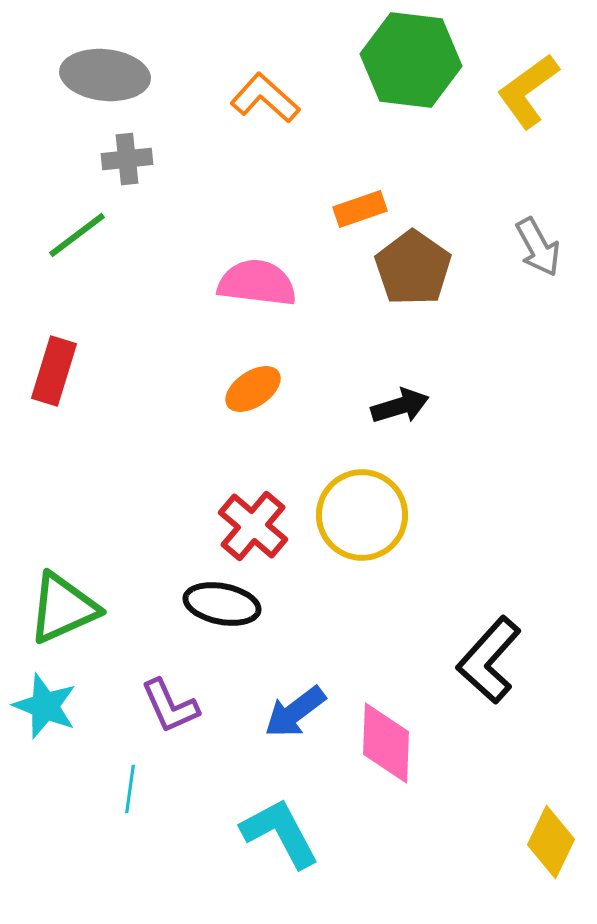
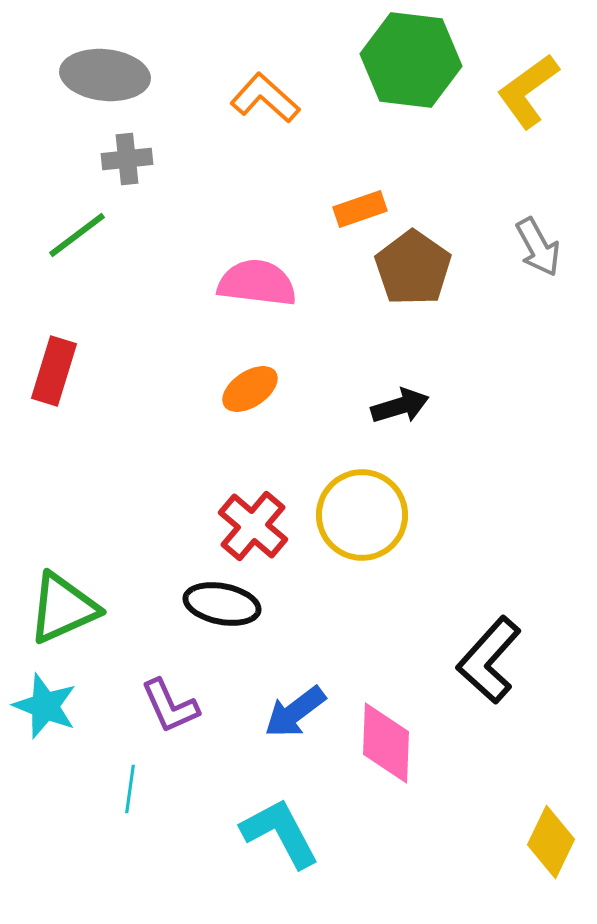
orange ellipse: moved 3 px left
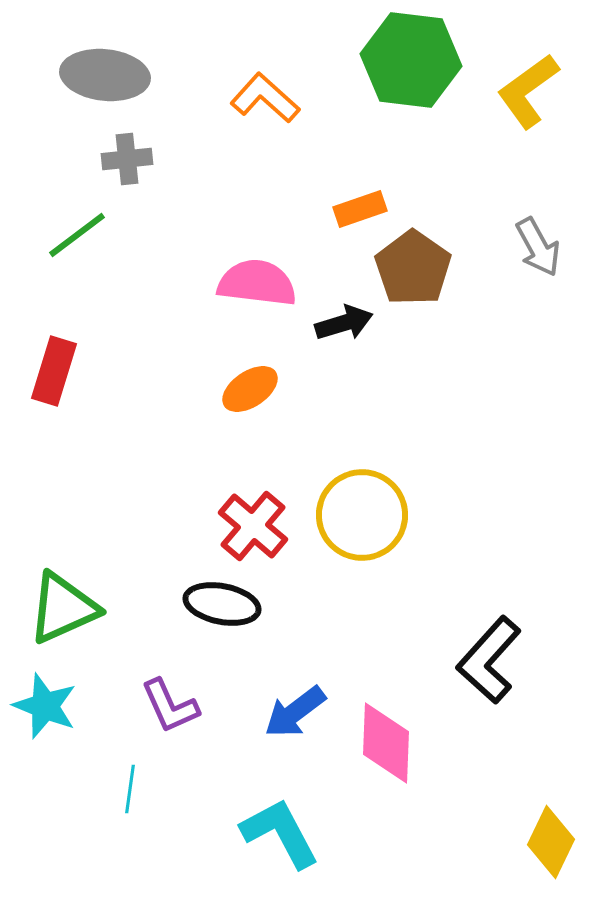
black arrow: moved 56 px left, 83 px up
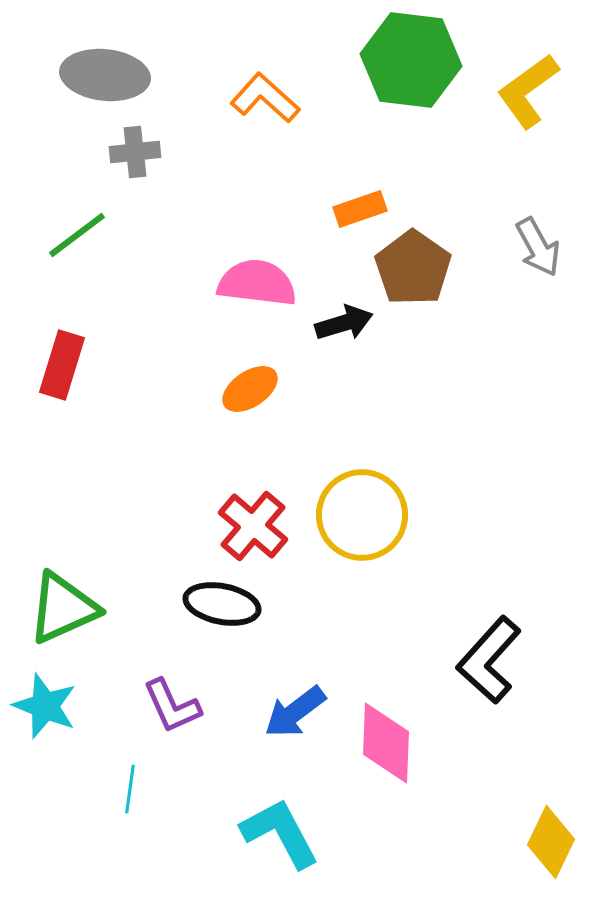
gray cross: moved 8 px right, 7 px up
red rectangle: moved 8 px right, 6 px up
purple L-shape: moved 2 px right
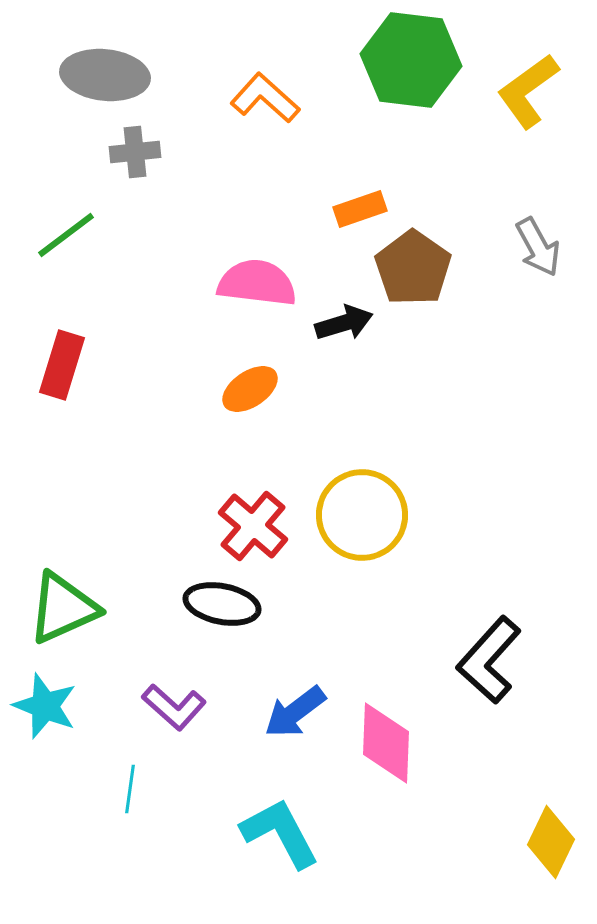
green line: moved 11 px left
purple L-shape: moved 2 px right, 1 px down; rotated 24 degrees counterclockwise
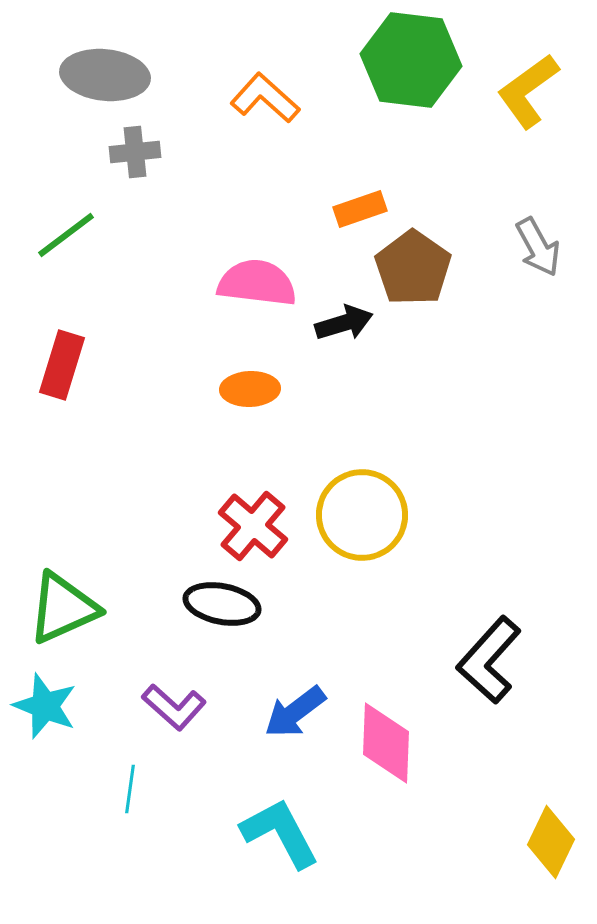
orange ellipse: rotated 32 degrees clockwise
